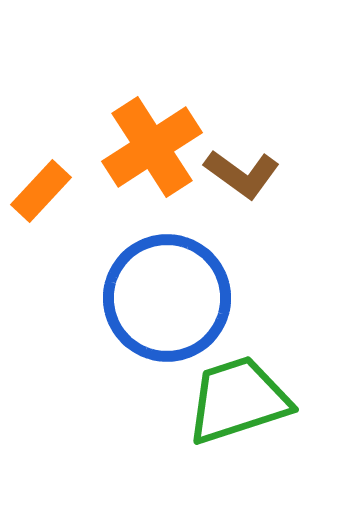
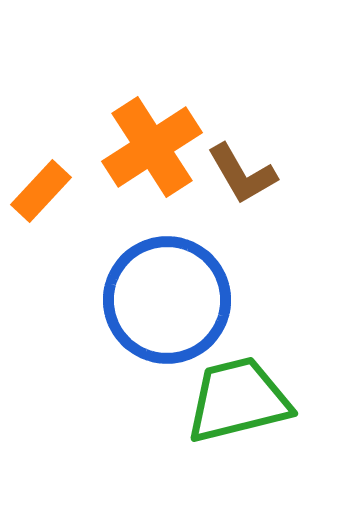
brown L-shape: rotated 24 degrees clockwise
blue circle: moved 2 px down
green trapezoid: rotated 4 degrees clockwise
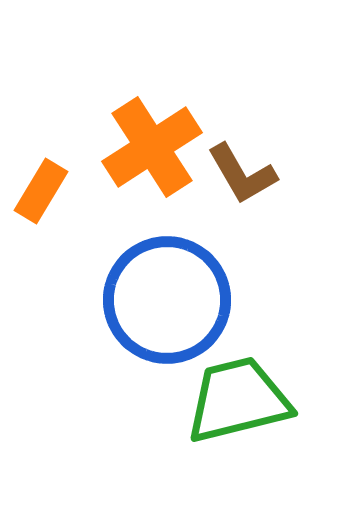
orange rectangle: rotated 12 degrees counterclockwise
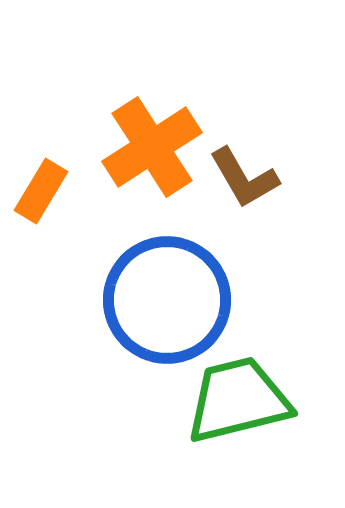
brown L-shape: moved 2 px right, 4 px down
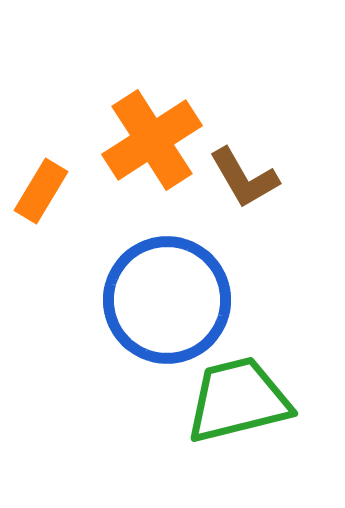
orange cross: moved 7 px up
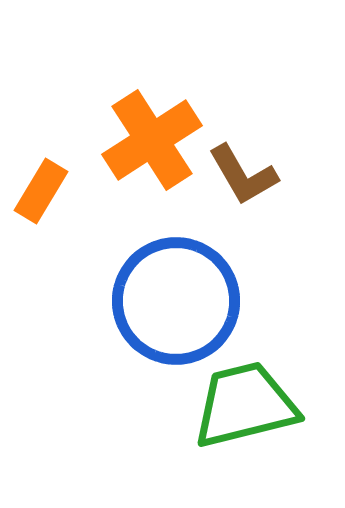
brown L-shape: moved 1 px left, 3 px up
blue circle: moved 9 px right, 1 px down
green trapezoid: moved 7 px right, 5 px down
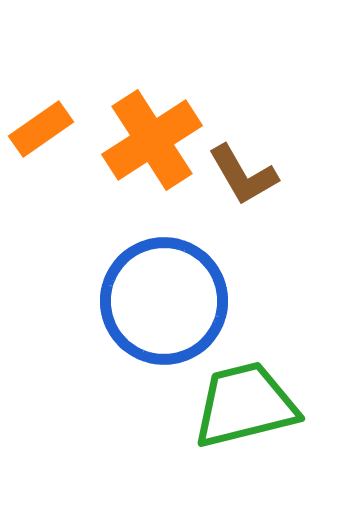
orange rectangle: moved 62 px up; rotated 24 degrees clockwise
blue circle: moved 12 px left
